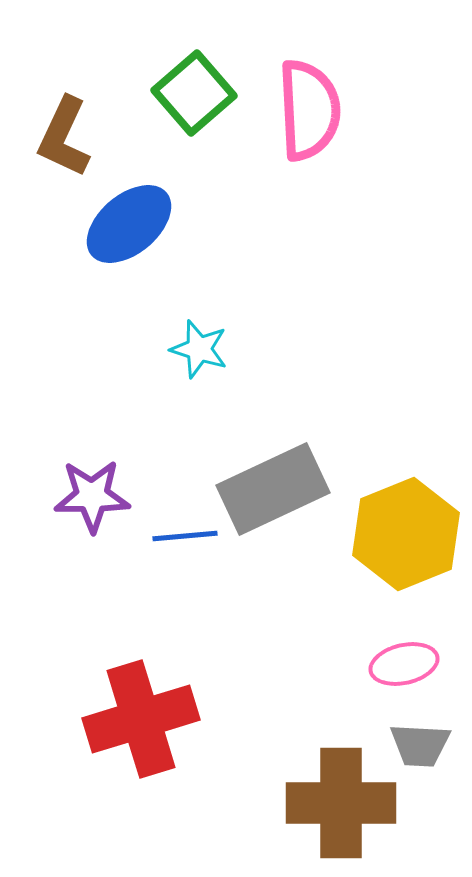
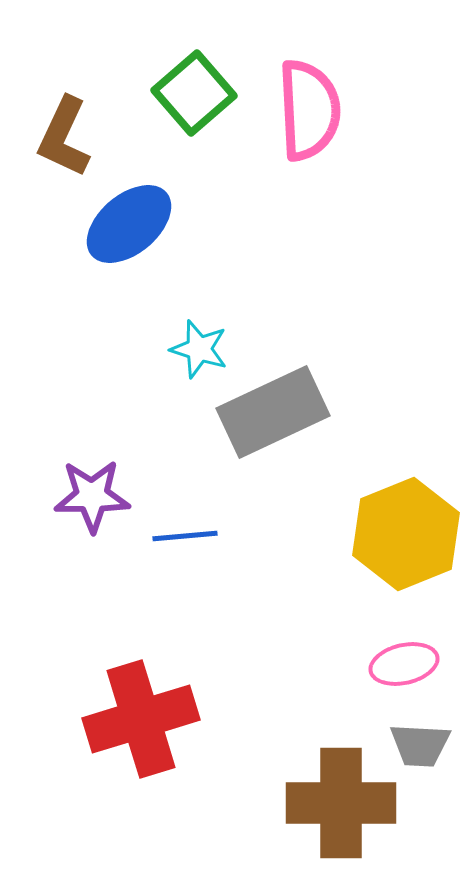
gray rectangle: moved 77 px up
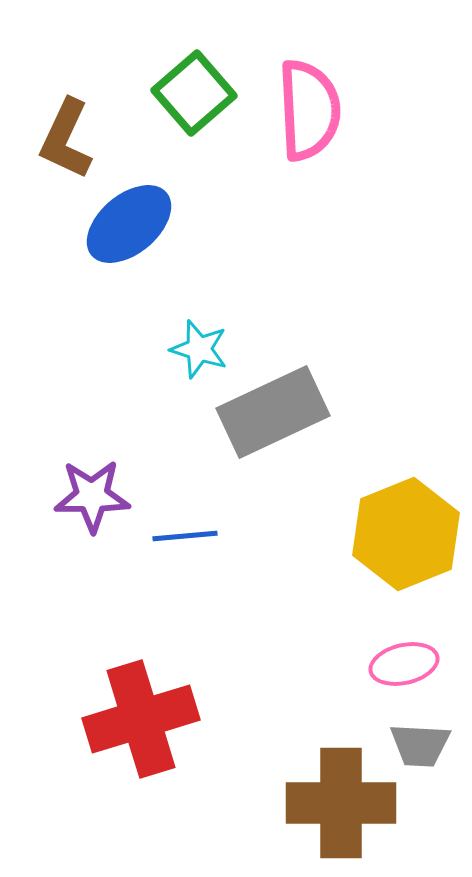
brown L-shape: moved 2 px right, 2 px down
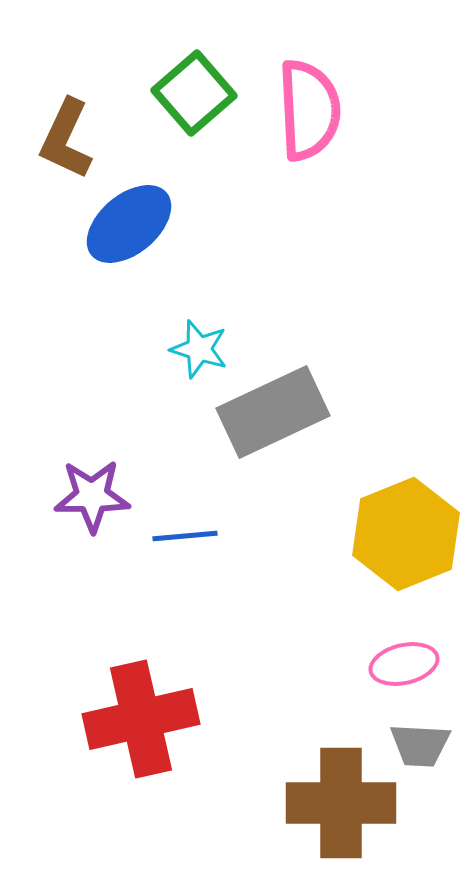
red cross: rotated 4 degrees clockwise
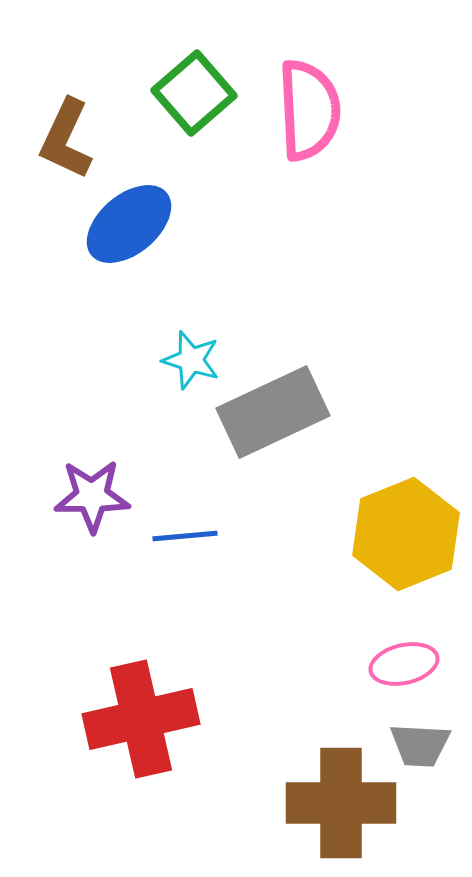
cyan star: moved 8 px left, 11 px down
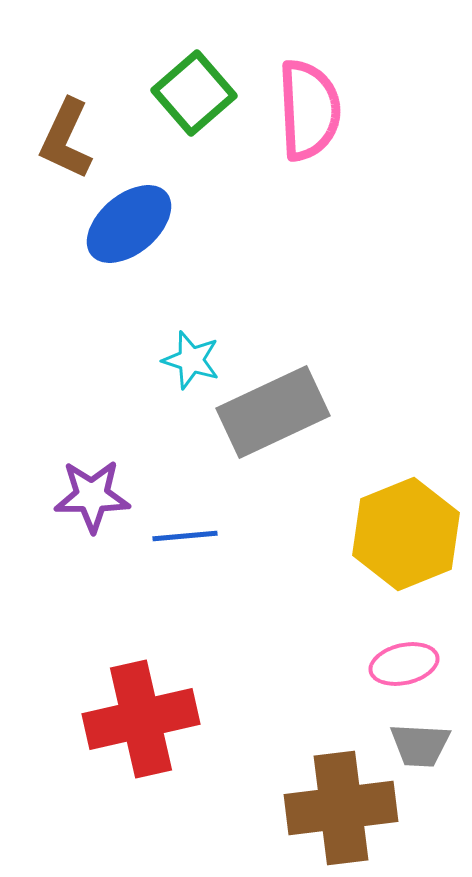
brown cross: moved 5 px down; rotated 7 degrees counterclockwise
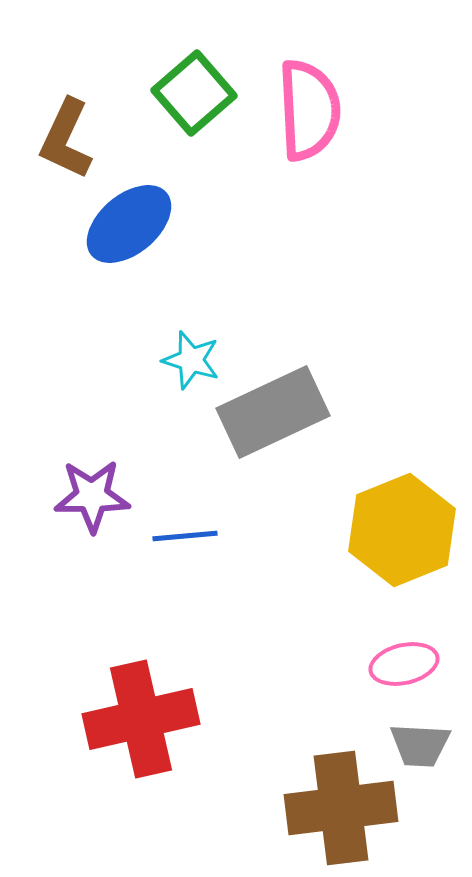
yellow hexagon: moved 4 px left, 4 px up
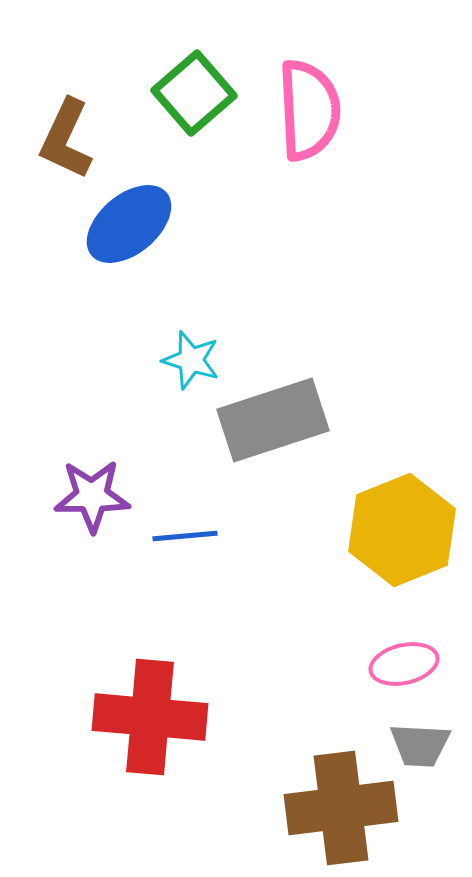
gray rectangle: moved 8 px down; rotated 7 degrees clockwise
red cross: moved 9 px right, 2 px up; rotated 18 degrees clockwise
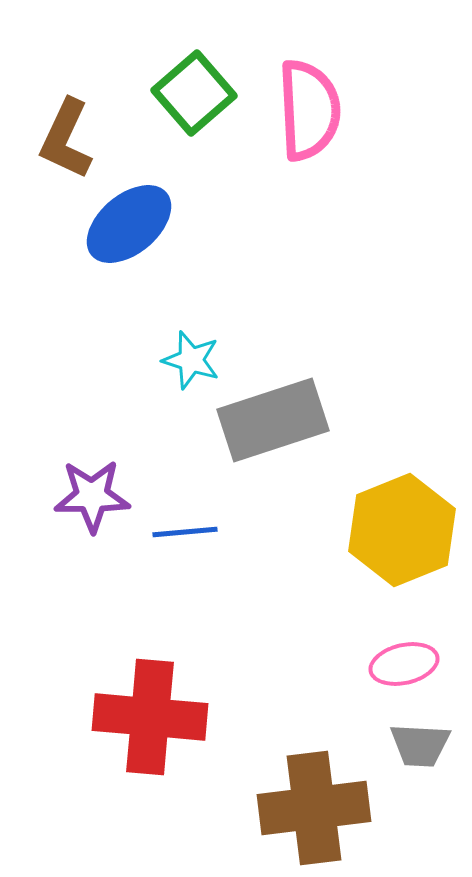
blue line: moved 4 px up
brown cross: moved 27 px left
